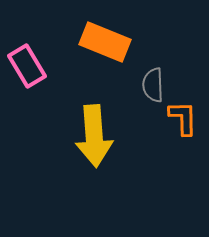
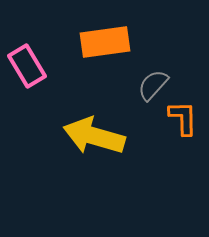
orange rectangle: rotated 30 degrees counterclockwise
gray semicircle: rotated 44 degrees clockwise
yellow arrow: rotated 110 degrees clockwise
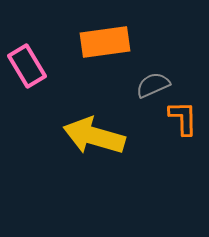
gray semicircle: rotated 24 degrees clockwise
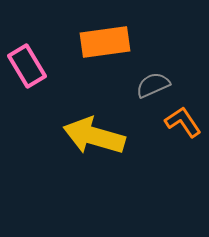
orange L-shape: moved 4 px down; rotated 33 degrees counterclockwise
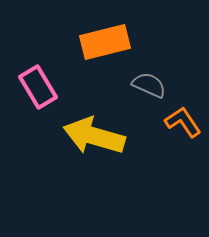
orange rectangle: rotated 6 degrees counterclockwise
pink rectangle: moved 11 px right, 21 px down
gray semicircle: moved 4 px left; rotated 48 degrees clockwise
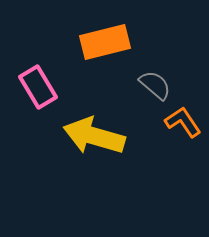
gray semicircle: moved 6 px right; rotated 16 degrees clockwise
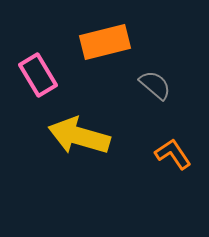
pink rectangle: moved 12 px up
orange L-shape: moved 10 px left, 32 px down
yellow arrow: moved 15 px left
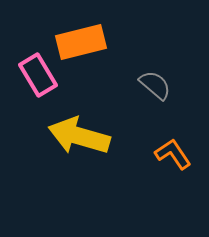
orange rectangle: moved 24 px left
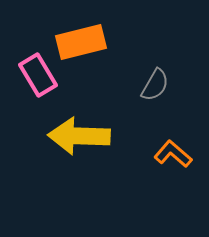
gray semicircle: rotated 80 degrees clockwise
yellow arrow: rotated 14 degrees counterclockwise
orange L-shape: rotated 15 degrees counterclockwise
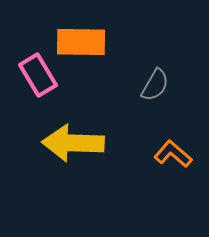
orange rectangle: rotated 15 degrees clockwise
yellow arrow: moved 6 px left, 7 px down
